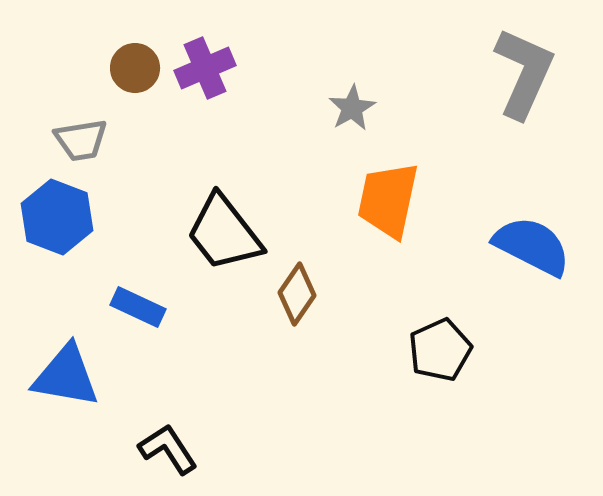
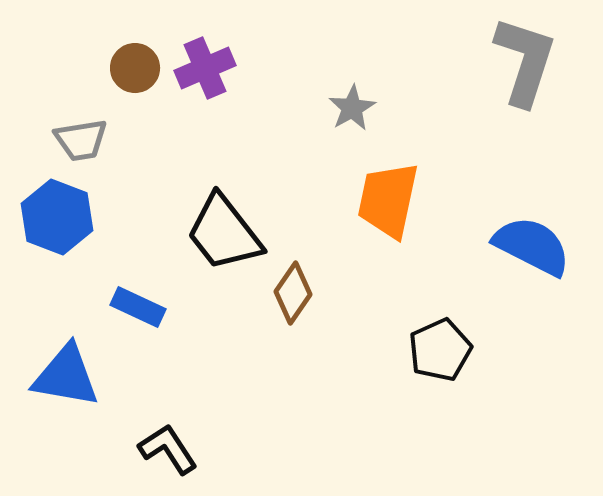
gray L-shape: moved 1 px right, 12 px up; rotated 6 degrees counterclockwise
brown diamond: moved 4 px left, 1 px up
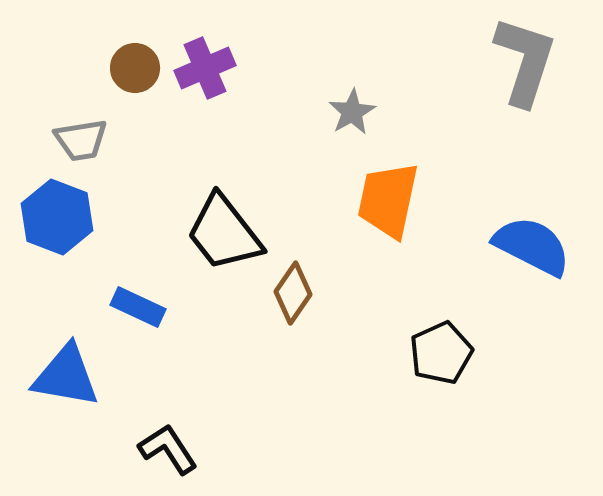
gray star: moved 4 px down
black pentagon: moved 1 px right, 3 px down
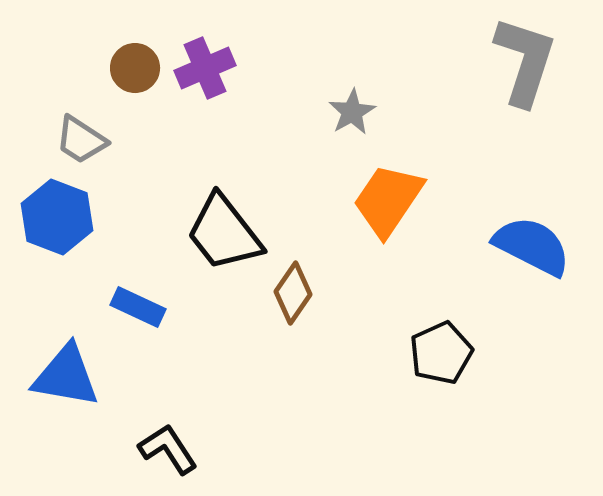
gray trapezoid: rotated 42 degrees clockwise
orange trapezoid: rotated 22 degrees clockwise
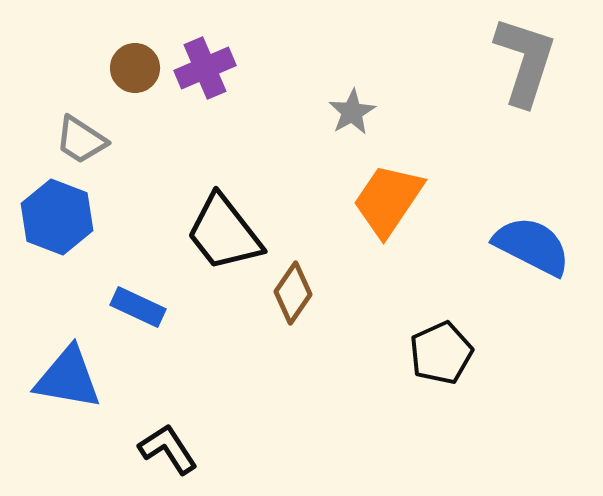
blue triangle: moved 2 px right, 2 px down
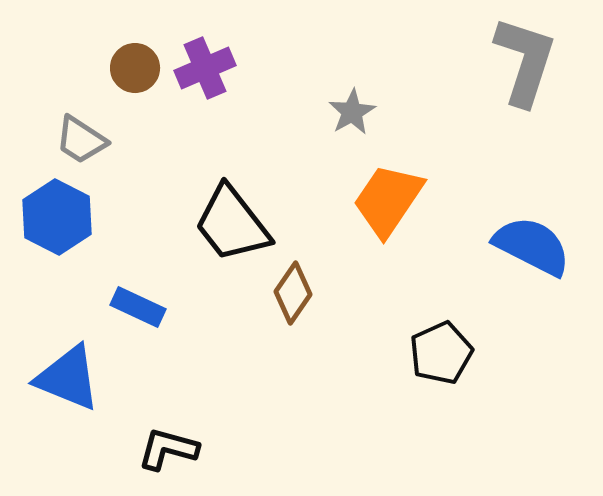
blue hexagon: rotated 6 degrees clockwise
black trapezoid: moved 8 px right, 9 px up
blue triangle: rotated 12 degrees clockwise
black L-shape: rotated 42 degrees counterclockwise
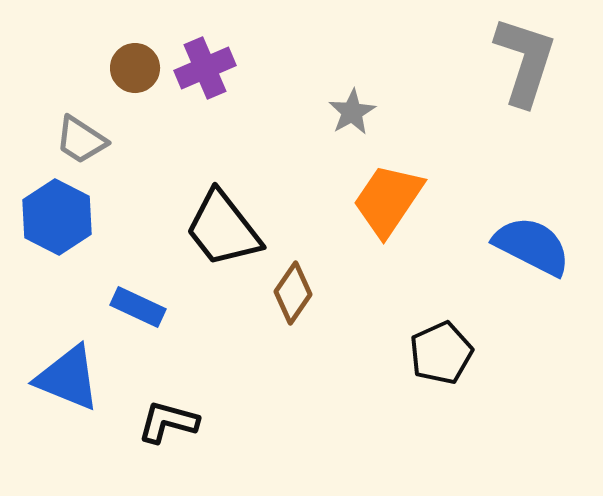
black trapezoid: moved 9 px left, 5 px down
black L-shape: moved 27 px up
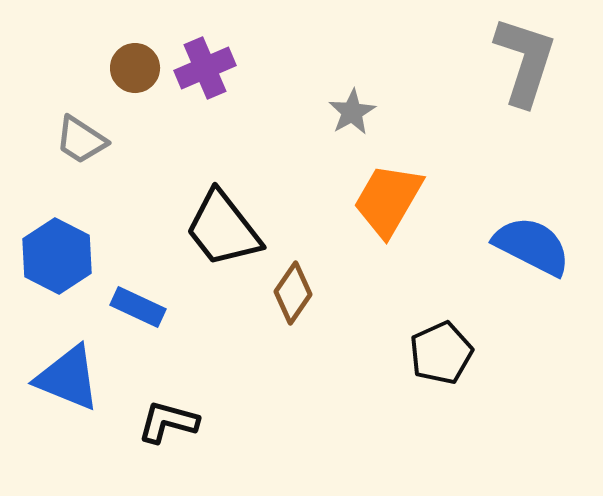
orange trapezoid: rotated 4 degrees counterclockwise
blue hexagon: moved 39 px down
